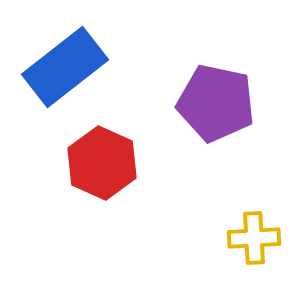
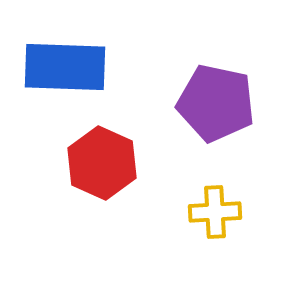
blue rectangle: rotated 40 degrees clockwise
yellow cross: moved 39 px left, 26 px up
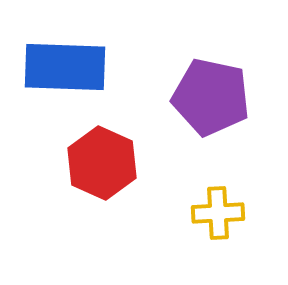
purple pentagon: moved 5 px left, 6 px up
yellow cross: moved 3 px right, 1 px down
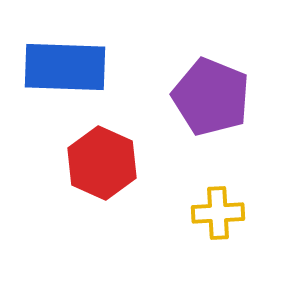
purple pentagon: rotated 10 degrees clockwise
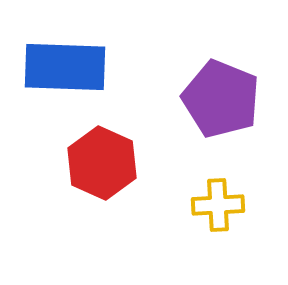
purple pentagon: moved 10 px right, 2 px down
yellow cross: moved 8 px up
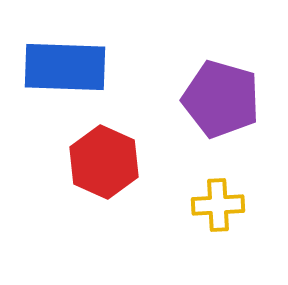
purple pentagon: rotated 6 degrees counterclockwise
red hexagon: moved 2 px right, 1 px up
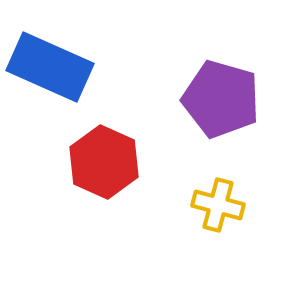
blue rectangle: moved 15 px left; rotated 22 degrees clockwise
yellow cross: rotated 18 degrees clockwise
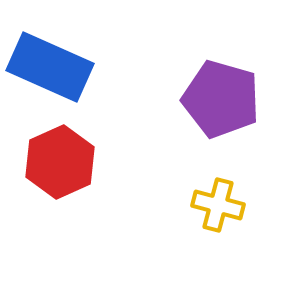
red hexagon: moved 44 px left; rotated 12 degrees clockwise
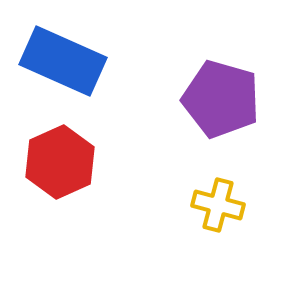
blue rectangle: moved 13 px right, 6 px up
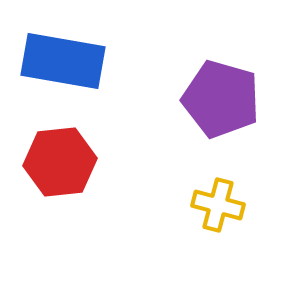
blue rectangle: rotated 14 degrees counterclockwise
red hexagon: rotated 18 degrees clockwise
